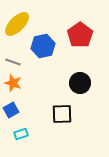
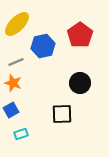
gray line: moved 3 px right; rotated 42 degrees counterclockwise
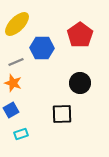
blue hexagon: moved 1 px left, 2 px down; rotated 15 degrees clockwise
